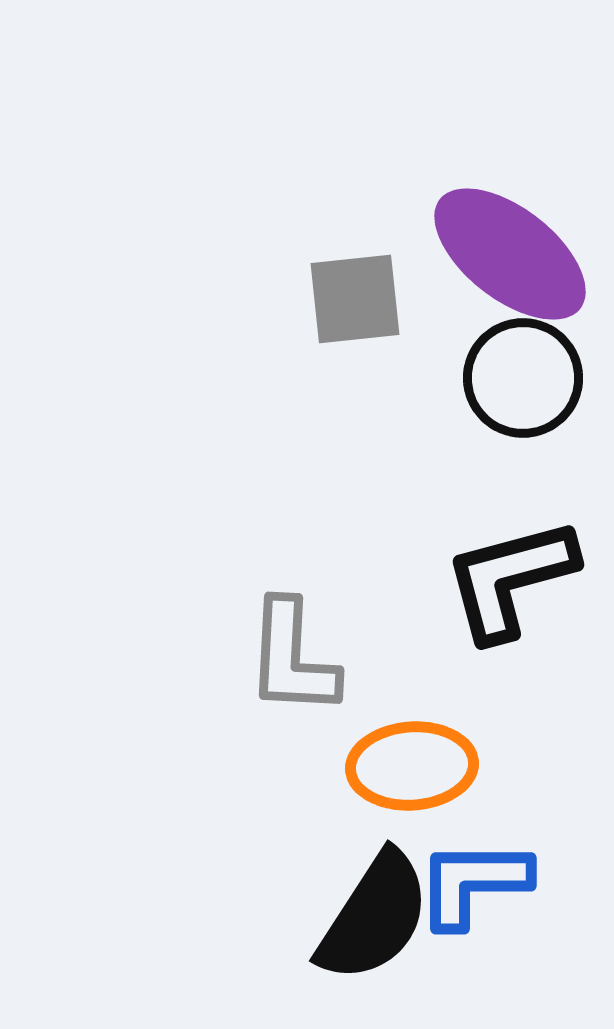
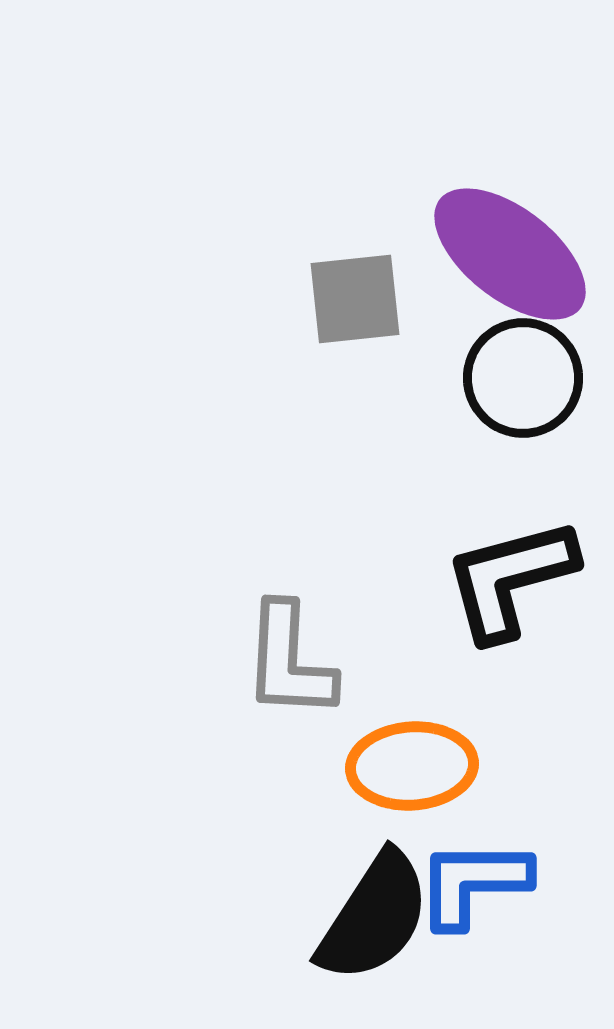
gray L-shape: moved 3 px left, 3 px down
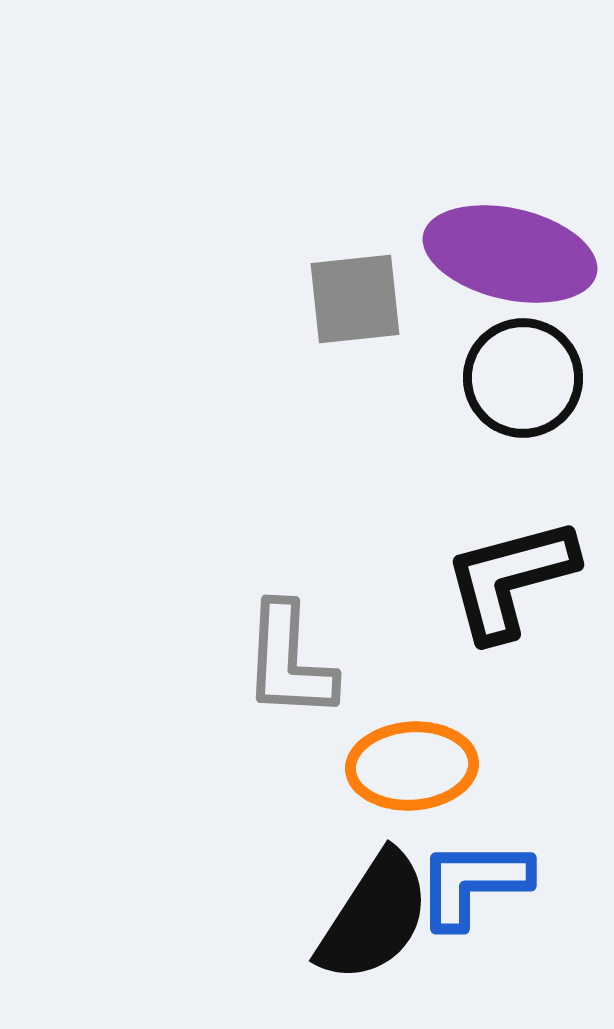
purple ellipse: rotated 25 degrees counterclockwise
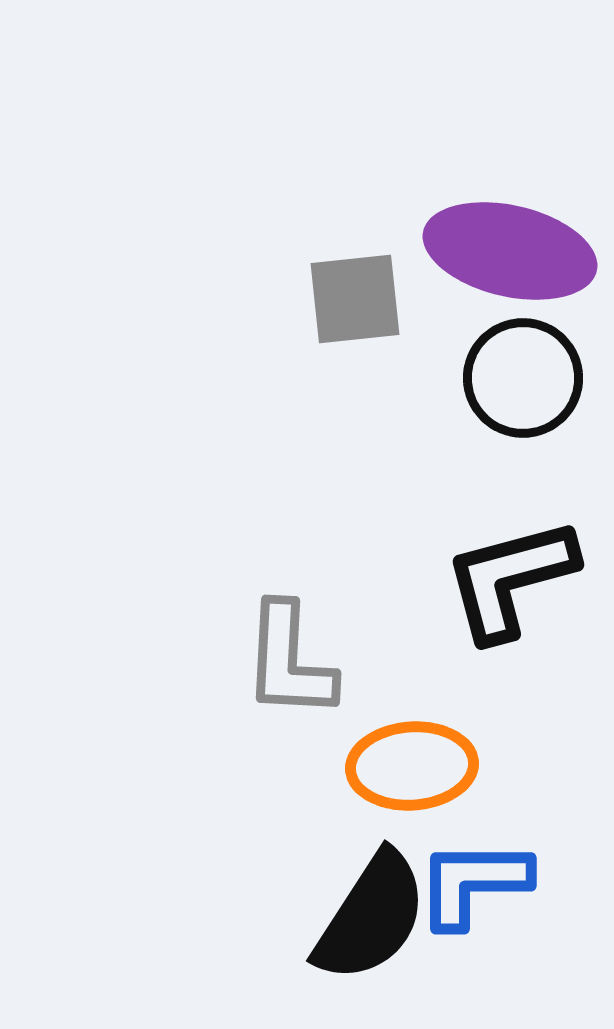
purple ellipse: moved 3 px up
black semicircle: moved 3 px left
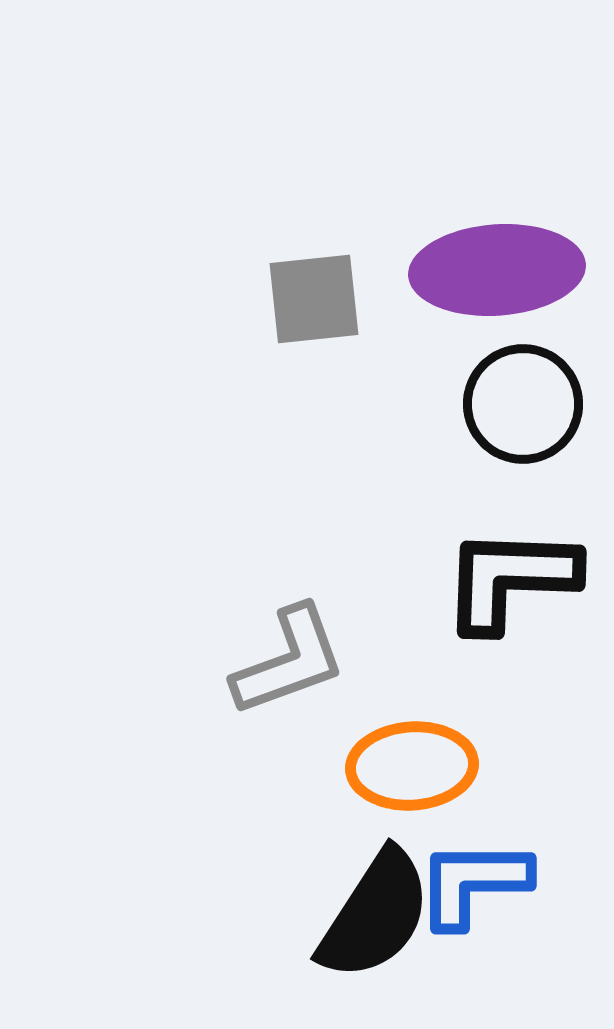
purple ellipse: moved 13 px left, 19 px down; rotated 17 degrees counterclockwise
gray square: moved 41 px left
black circle: moved 26 px down
black L-shape: rotated 17 degrees clockwise
gray L-shape: rotated 113 degrees counterclockwise
black semicircle: moved 4 px right, 2 px up
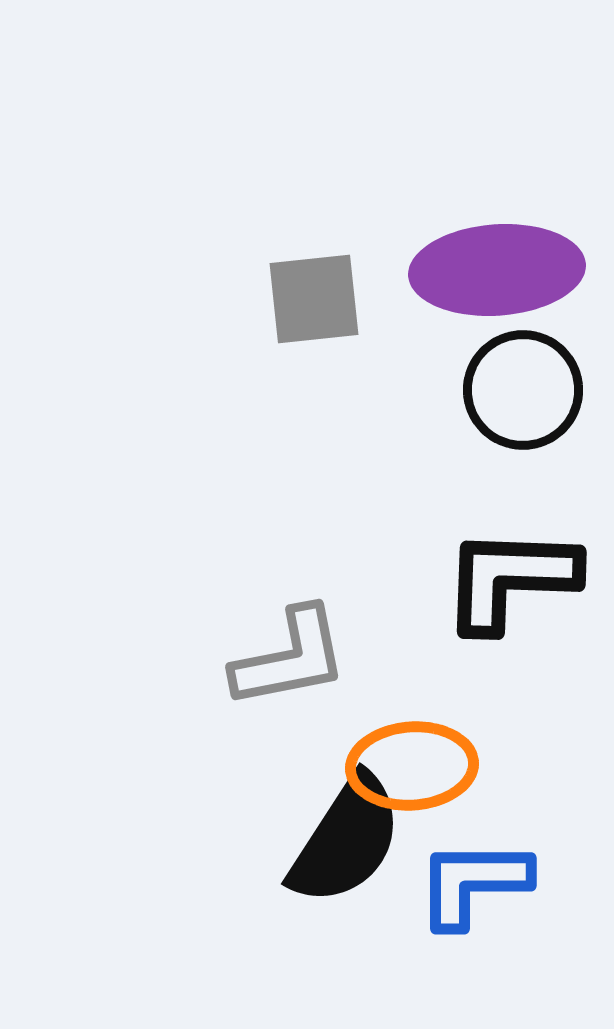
black circle: moved 14 px up
gray L-shape: moved 1 px right, 3 px up; rotated 9 degrees clockwise
black semicircle: moved 29 px left, 75 px up
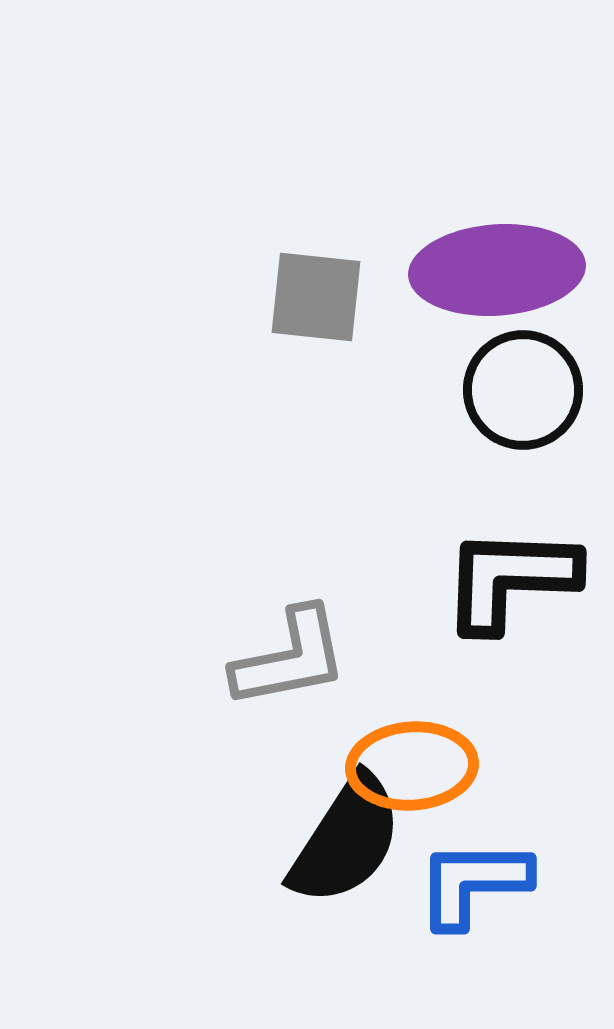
gray square: moved 2 px right, 2 px up; rotated 12 degrees clockwise
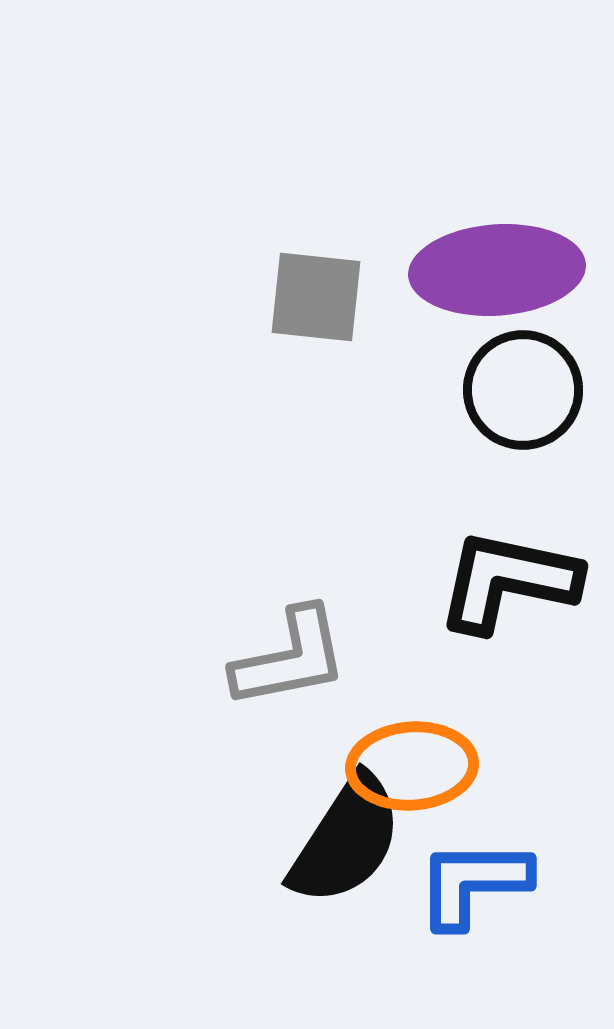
black L-shape: moved 2 px left, 2 px down; rotated 10 degrees clockwise
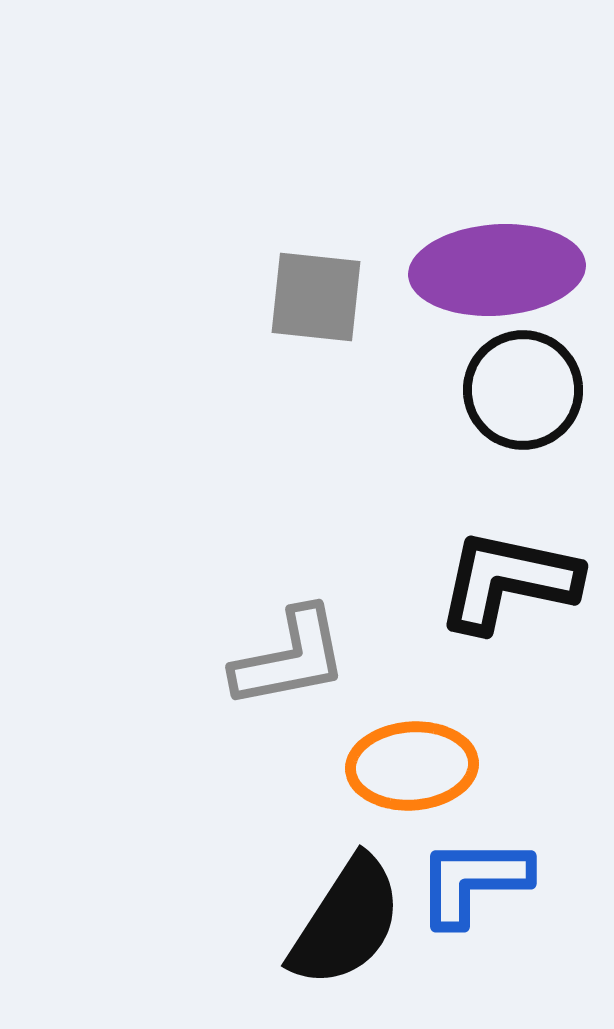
black semicircle: moved 82 px down
blue L-shape: moved 2 px up
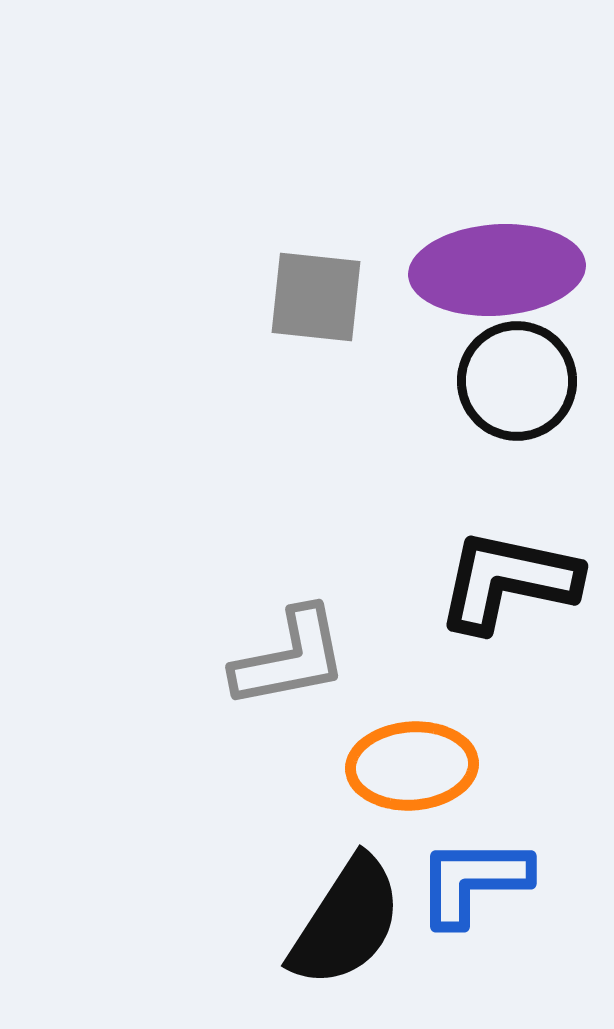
black circle: moved 6 px left, 9 px up
